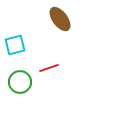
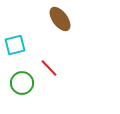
red line: rotated 66 degrees clockwise
green circle: moved 2 px right, 1 px down
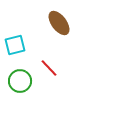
brown ellipse: moved 1 px left, 4 px down
green circle: moved 2 px left, 2 px up
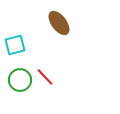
red line: moved 4 px left, 9 px down
green circle: moved 1 px up
